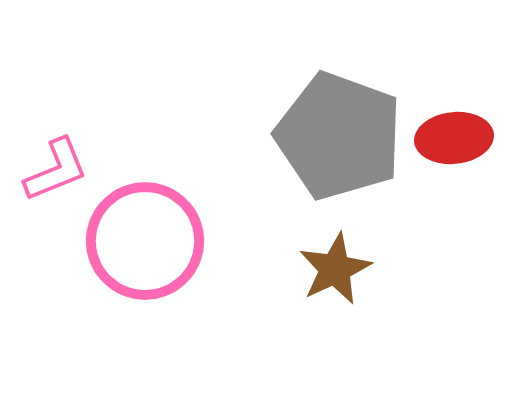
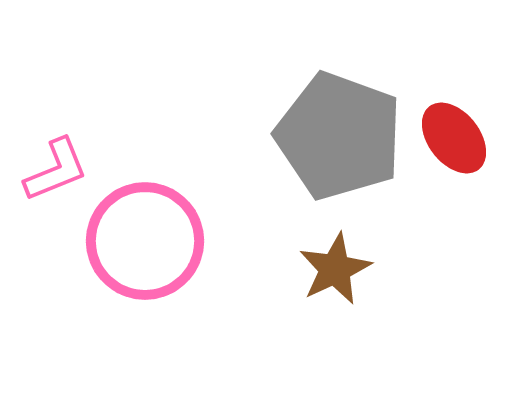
red ellipse: rotated 58 degrees clockwise
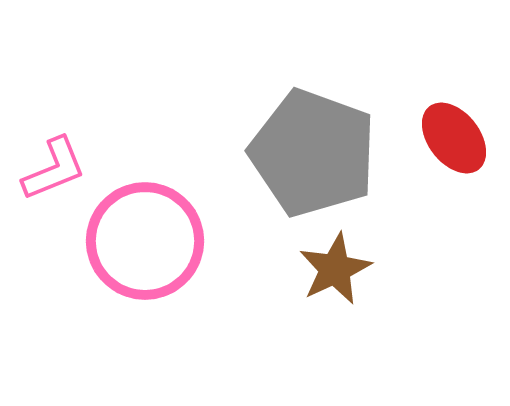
gray pentagon: moved 26 px left, 17 px down
pink L-shape: moved 2 px left, 1 px up
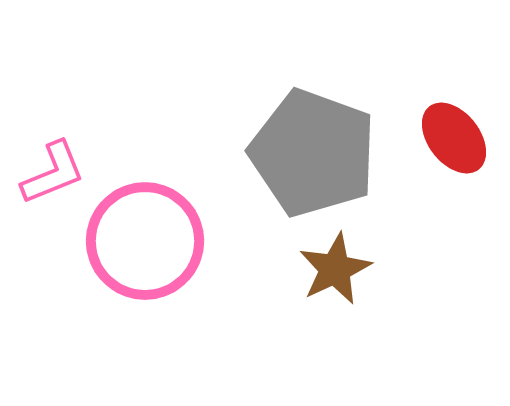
pink L-shape: moved 1 px left, 4 px down
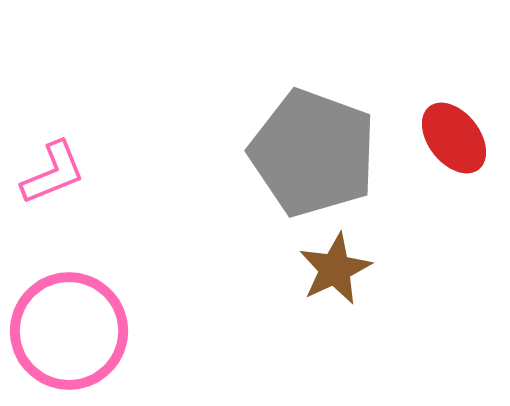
pink circle: moved 76 px left, 90 px down
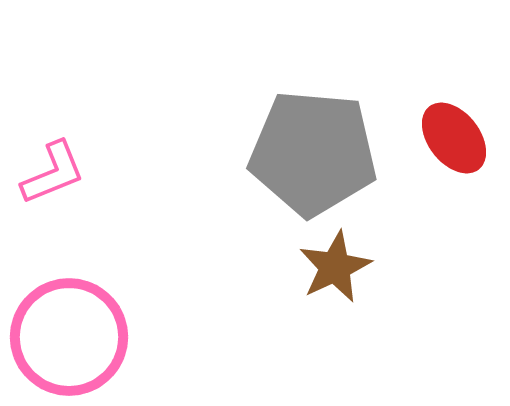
gray pentagon: rotated 15 degrees counterclockwise
brown star: moved 2 px up
pink circle: moved 6 px down
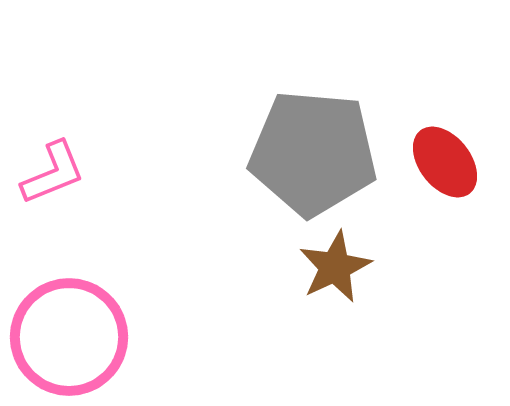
red ellipse: moved 9 px left, 24 px down
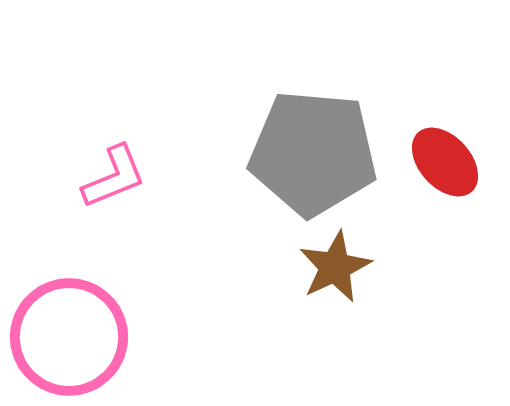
red ellipse: rotated 4 degrees counterclockwise
pink L-shape: moved 61 px right, 4 px down
